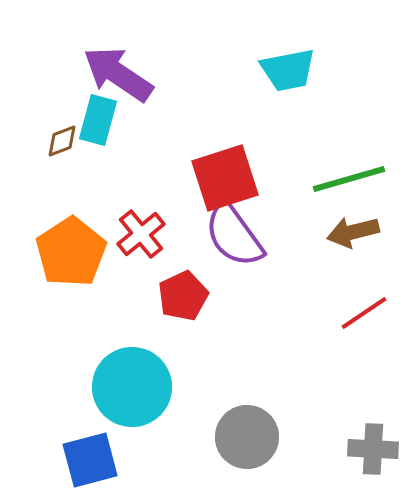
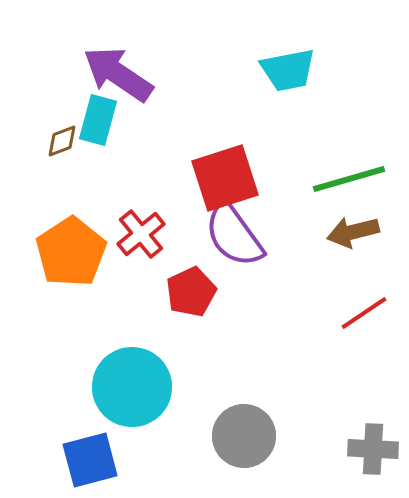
red pentagon: moved 8 px right, 4 px up
gray circle: moved 3 px left, 1 px up
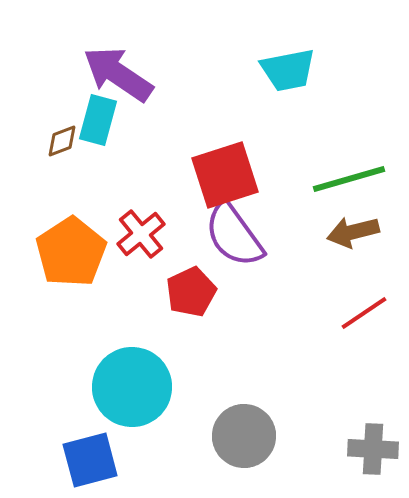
red square: moved 3 px up
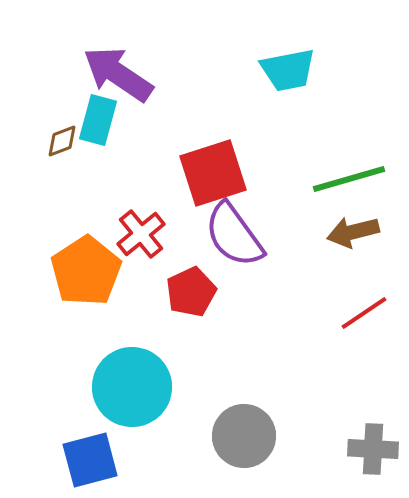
red square: moved 12 px left, 2 px up
orange pentagon: moved 15 px right, 19 px down
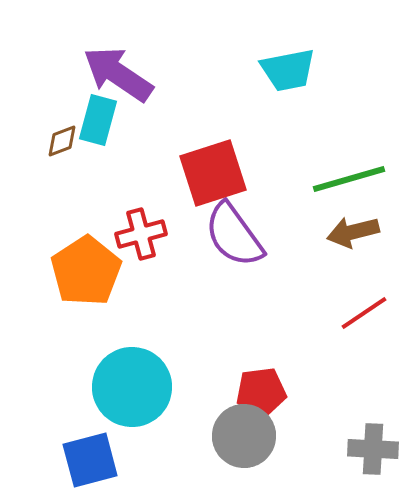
red cross: rotated 24 degrees clockwise
red pentagon: moved 70 px right, 100 px down; rotated 18 degrees clockwise
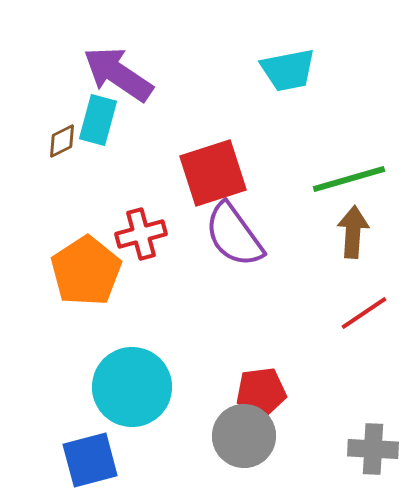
brown diamond: rotated 6 degrees counterclockwise
brown arrow: rotated 108 degrees clockwise
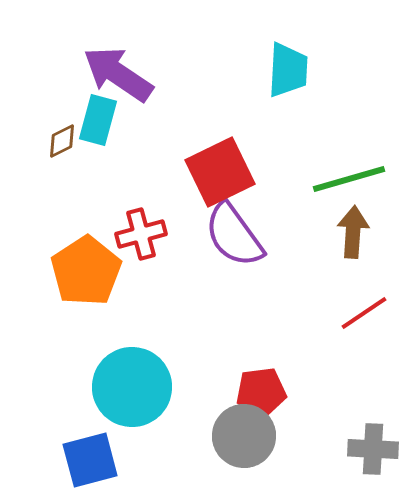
cyan trapezoid: rotated 76 degrees counterclockwise
red square: moved 7 px right, 1 px up; rotated 8 degrees counterclockwise
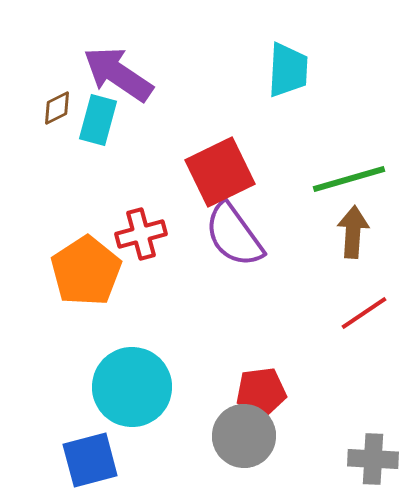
brown diamond: moved 5 px left, 33 px up
gray cross: moved 10 px down
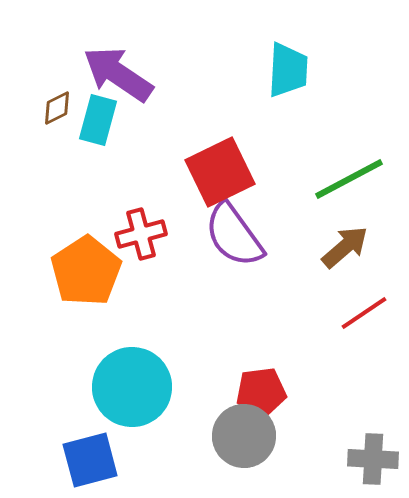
green line: rotated 12 degrees counterclockwise
brown arrow: moved 8 px left, 15 px down; rotated 45 degrees clockwise
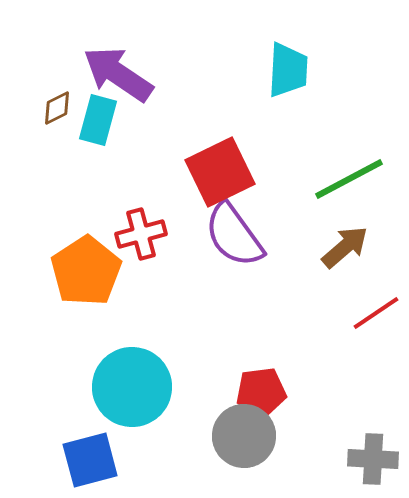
red line: moved 12 px right
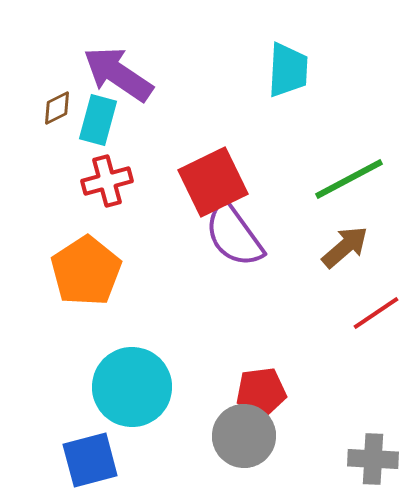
red square: moved 7 px left, 10 px down
red cross: moved 34 px left, 53 px up
